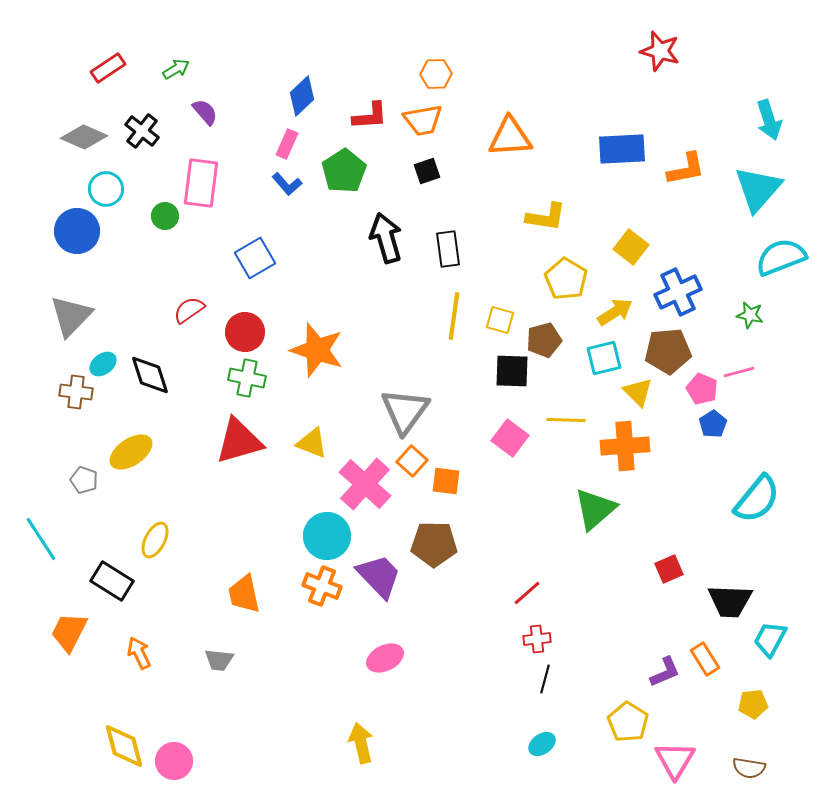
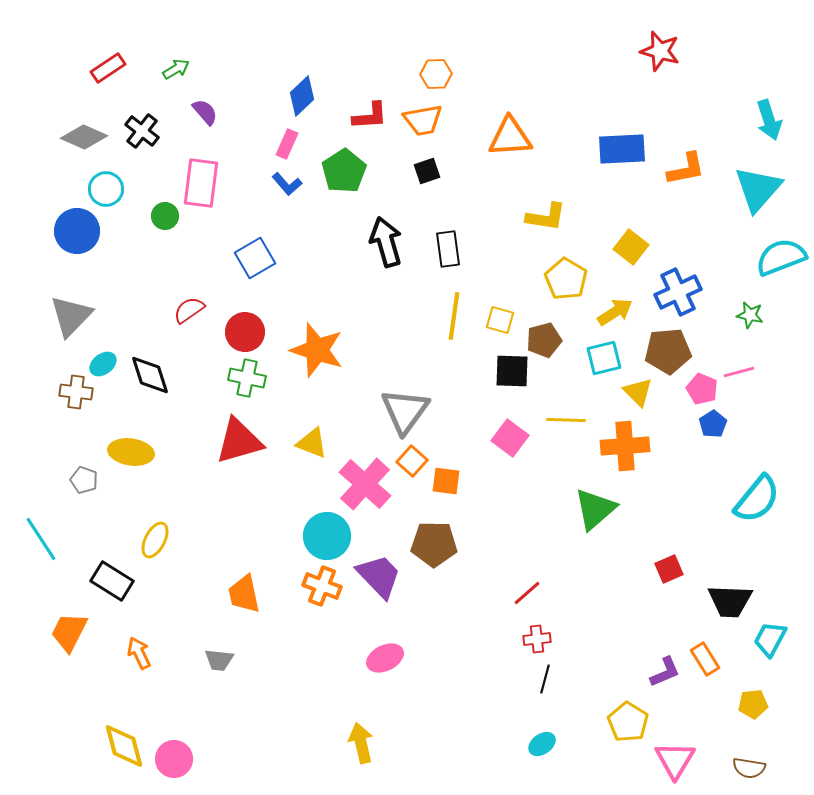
black arrow at (386, 238): moved 4 px down
yellow ellipse at (131, 452): rotated 42 degrees clockwise
pink circle at (174, 761): moved 2 px up
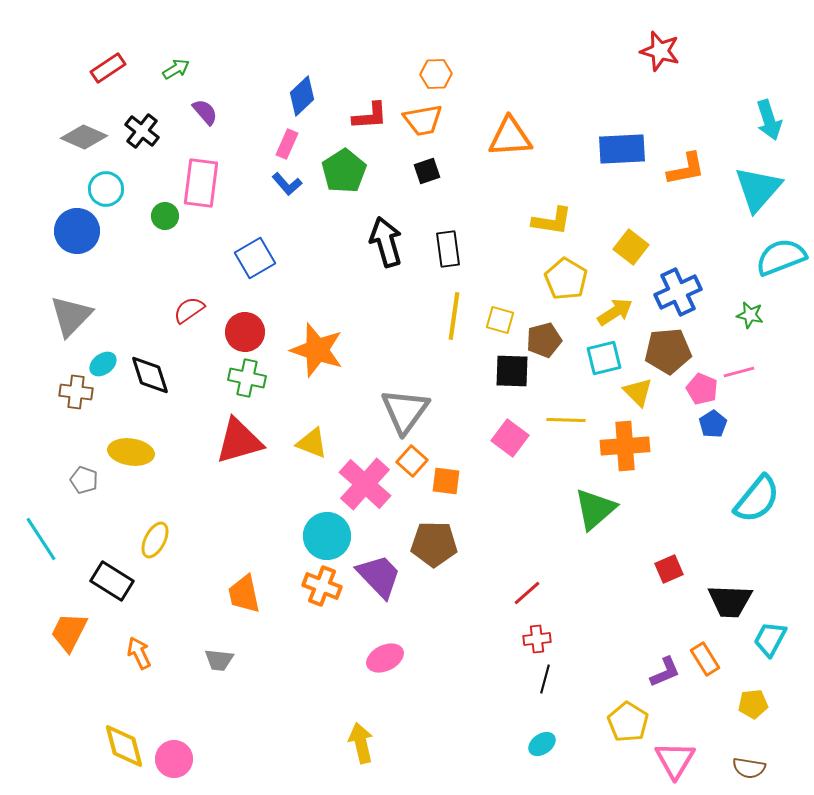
yellow L-shape at (546, 217): moved 6 px right, 4 px down
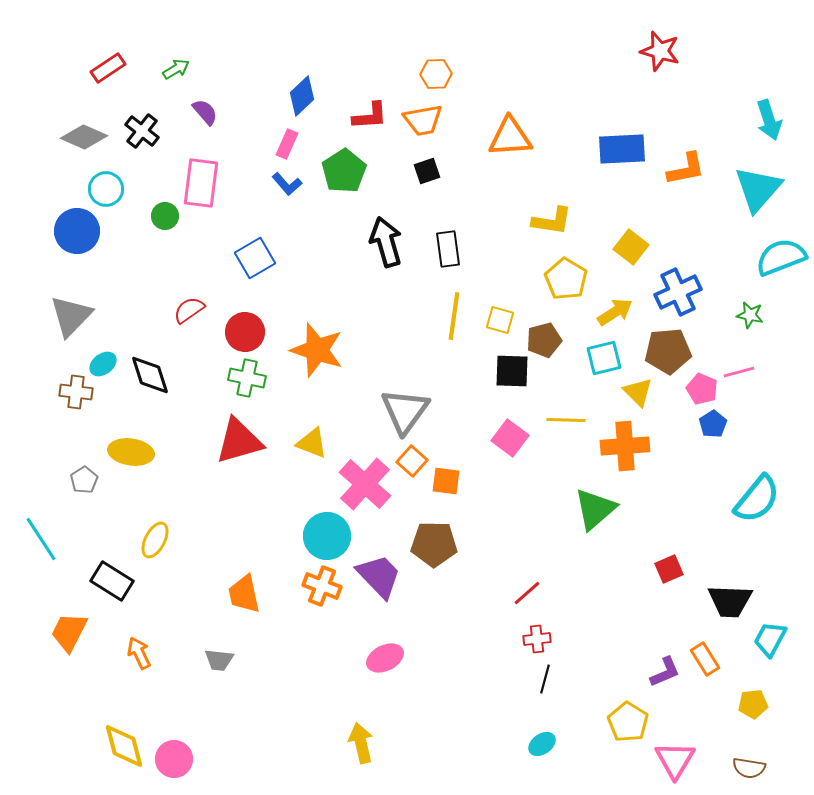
gray pentagon at (84, 480): rotated 20 degrees clockwise
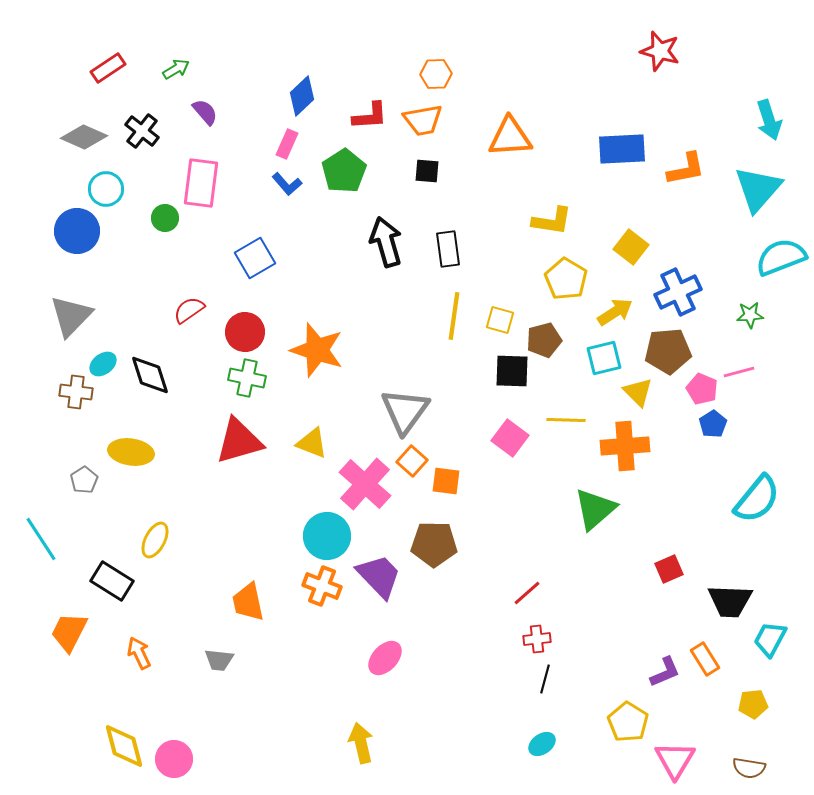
black square at (427, 171): rotated 24 degrees clockwise
green circle at (165, 216): moved 2 px down
green star at (750, 315): rotated 16 degrees counterclockwise
orange trapezoid at (244, 594): moved 4 px right, 8 px down
pink ellipse at (385, 658): rotated 21 degrees counterclockwise
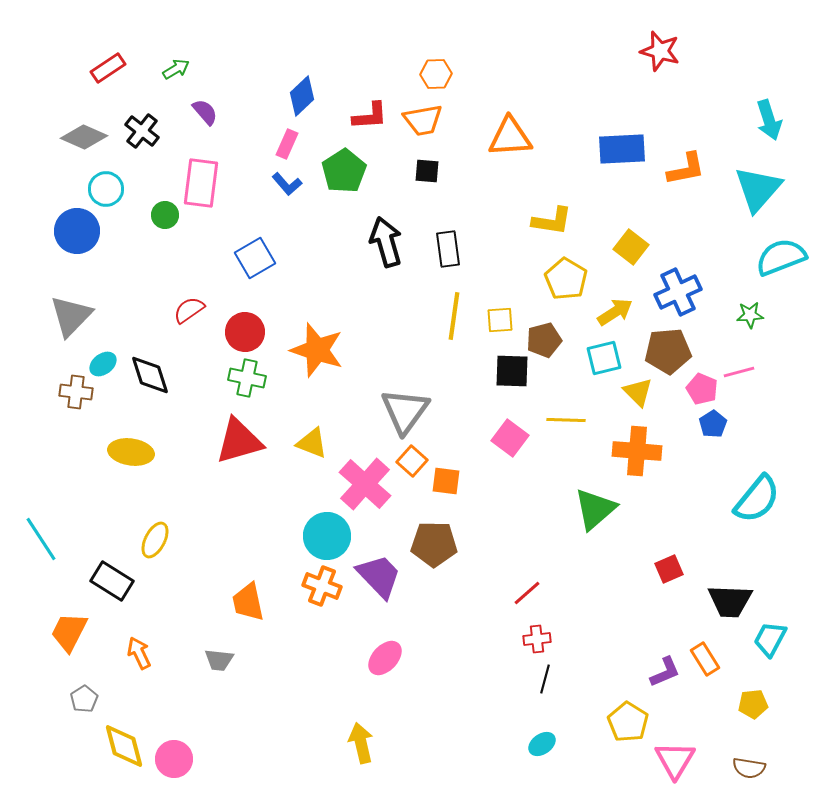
green circle at (165, 218): moved 3 px up
yellow square at (500, 320): rotated 20 degrees counterclockwise
orange cross at (625, 446): moved 12 px right, 5 px down; rotated 9 degrees clockwise
gray pentagon at (84, 480): moved 219 px down
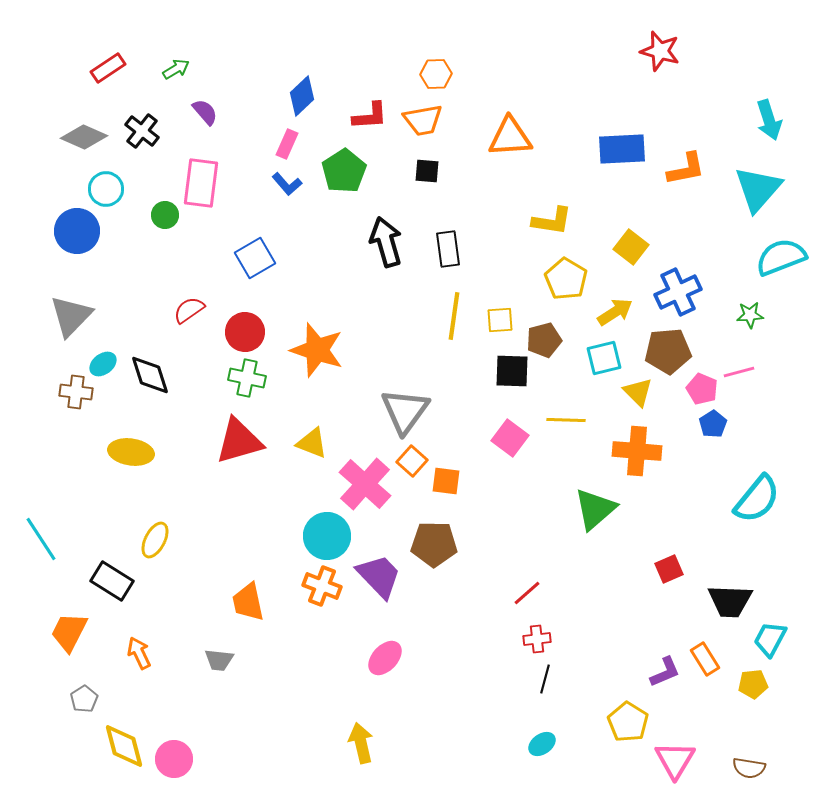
yellow pentagon at (753, 704): moved 20 px up
